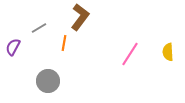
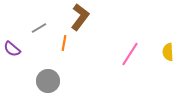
purple semicircle: moved 1 px left, 2 px down; rotated 78 degrees counterclockwise
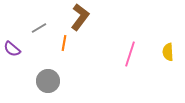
pink line: rotated 15 degrees counterclockwise
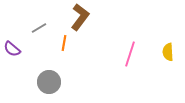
gray circle: moved 1 px right, 1 px down
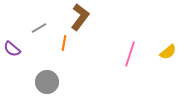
yellow semicircle: rotated 126 degrees counterclockwise
gray circle: moved 2 px left
